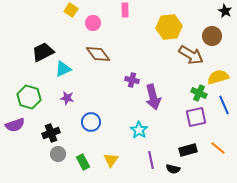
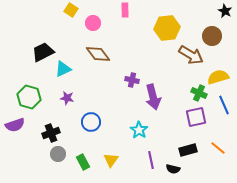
yellow hexagon: moved 2 px left, 1 px down
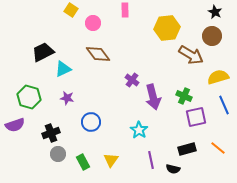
black star: moved 10 px left, 1 px down
purple cross: rotated 24 degrees clockwise
green cross: moved 15 px left, 3 px down
black rectangle: moved 1 px left, 1 px up
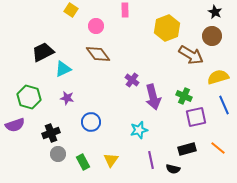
pink circle: moved 3 px right, 3 px down
yellow hexagon: rotated 15 degrees counterclockwise
cyan star: rotated 24 degrees clockwise
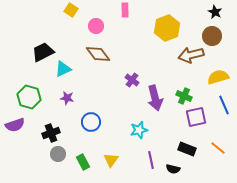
brown arrow: rotated 135 degrees clockwise
purple arrow: moved 2 px right, 1 px down
black rectangle: rotated 36 degrees clockwise
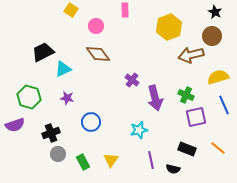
yellow hexagon: moved 2 px right, 1 px up
green cross: moved 2 px right, 1 px up
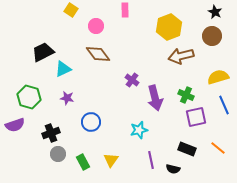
brown arrow: moved 10 px left, 1 px down
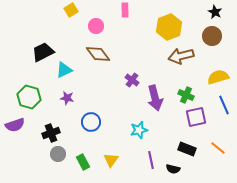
yellow square: rotated 24 degrees clockwise
cyan triangle: moved 1 px right, 1 px down
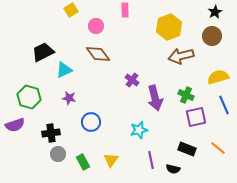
black star: rotated 16 degrees clockwise
purple star: moved 2 px right
black cross: rotated 12 degrees clockwise
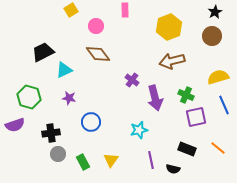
brown arrow: moved 9 px left, 5 px down
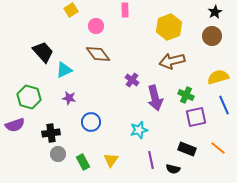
black trapezoid: rotated 75 degrees clockwise
